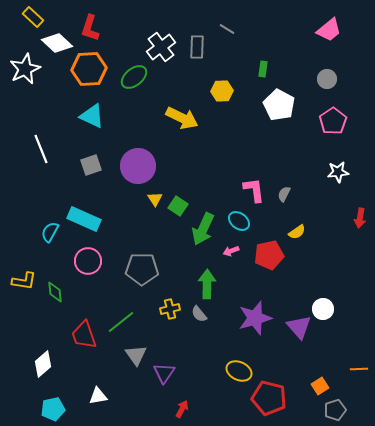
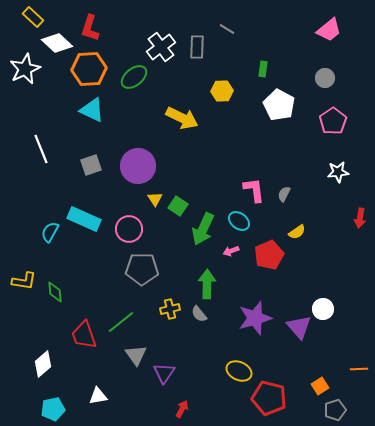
gray circle at (327, 79): moved 2 px left, 1 px up
cyan triangle at (92, 116): moved 6 px up
red pentagon at (269, 255): rotated 12 degrees counterclockwise
pink circle at (88, 261): moved 41 px right, 32 px up
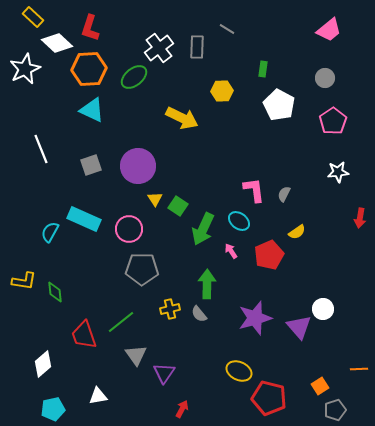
white cross at (161, 47): moved 2 px left, 1 px down
pink arrow at (231, 251): rotated 77 degrees clockwise
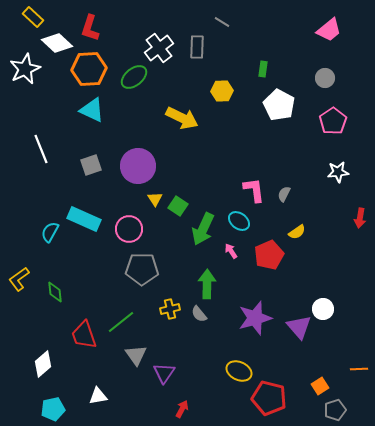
gray line at (227, 29): moved 5 px left, 7 px up
yellow L-shape at (24, 281): moved 5 px left, 2 px up; rotated 135 degrees clockwise
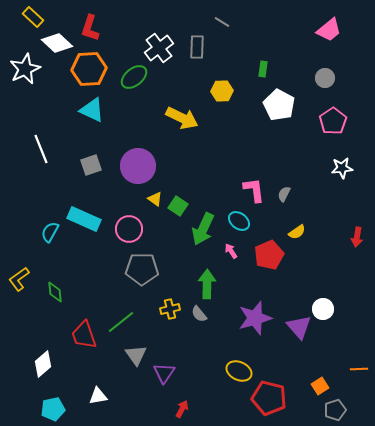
white star at (338, 172): moved 4 px right, 4 px up
yellow triangle at (155, 199): rotated 21 degrees counterclockwise
red arrow at (360, 218): moved 3 px left, 19 px down
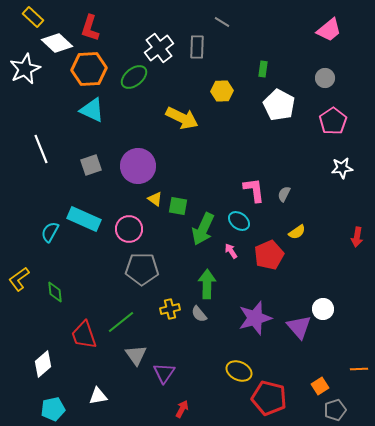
green square at (178, 206): rotated 24 degrees counterclockwise
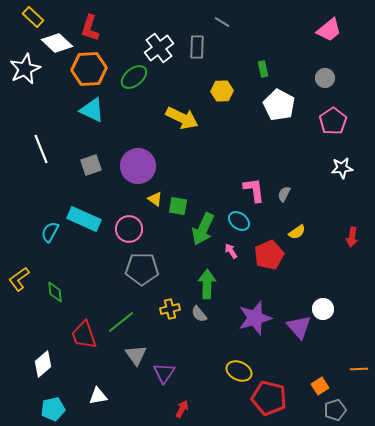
green rectangle at (263, 69): rotated 21 degrees counterclockwise
red arrow at (357, 237): moved 5 px left
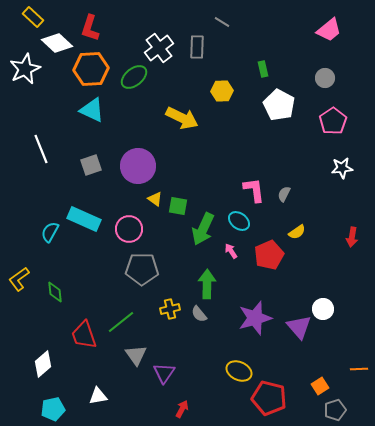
orange hexagon at (89, 69): moved 2 px right
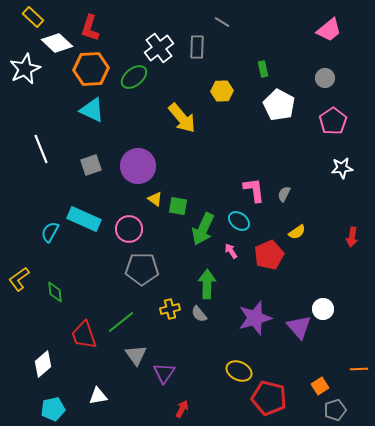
yellow arrow at (182, 118): rotated 24 degrees clockwise
